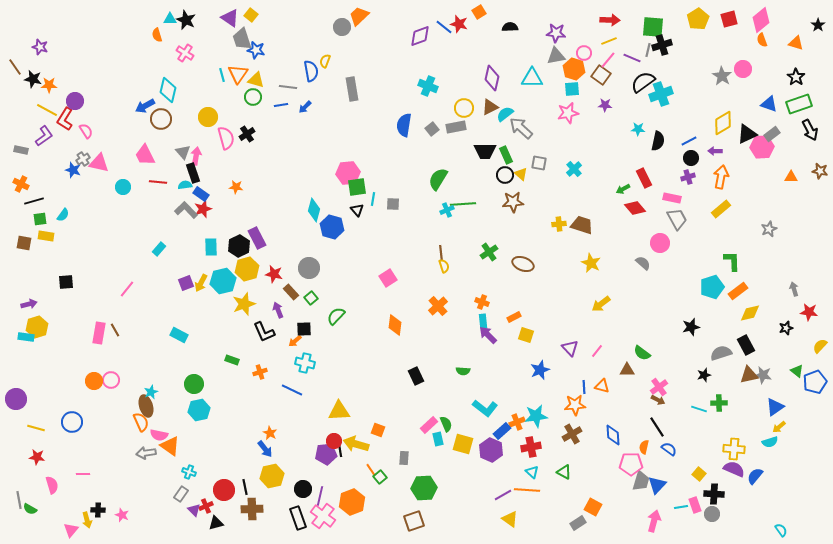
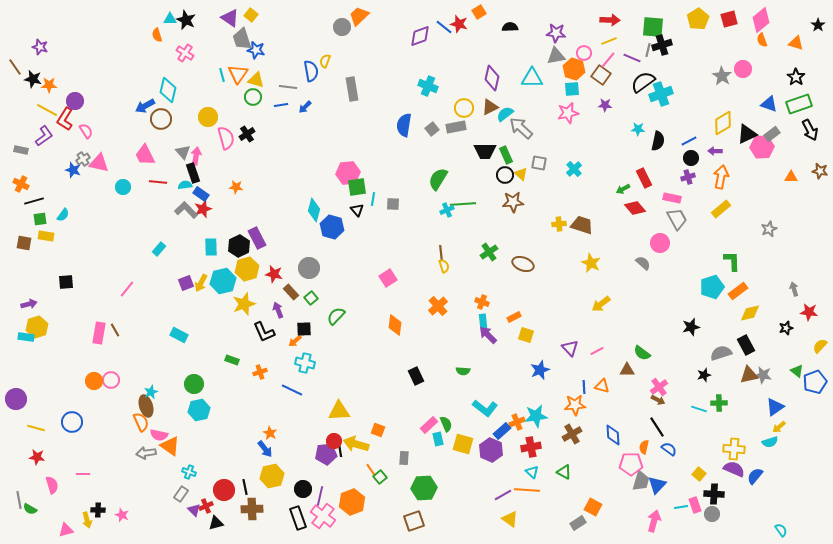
pink line at (597, 351): rotated 24 degrees clockwise
pink triangle at (71, 530): moved 5 px left; rotated 35 degrees clockwise
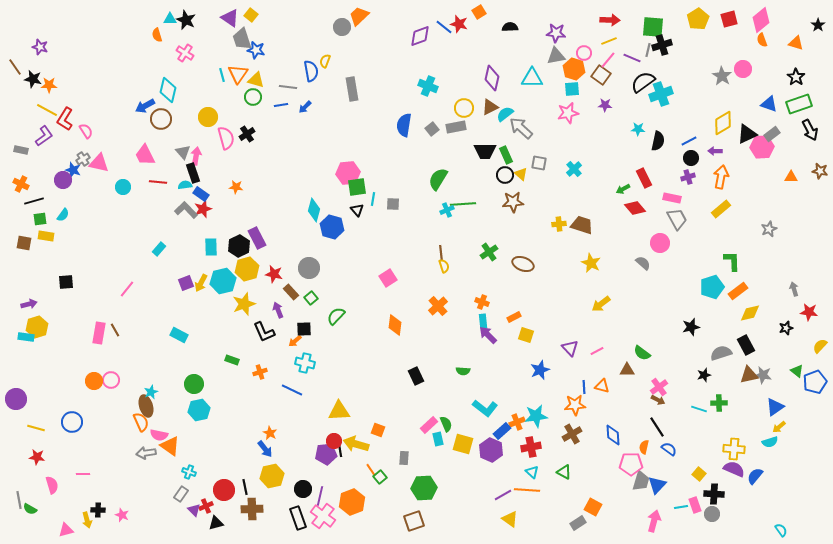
purple circle at (75, 101): moved 12 px left, 79 px down
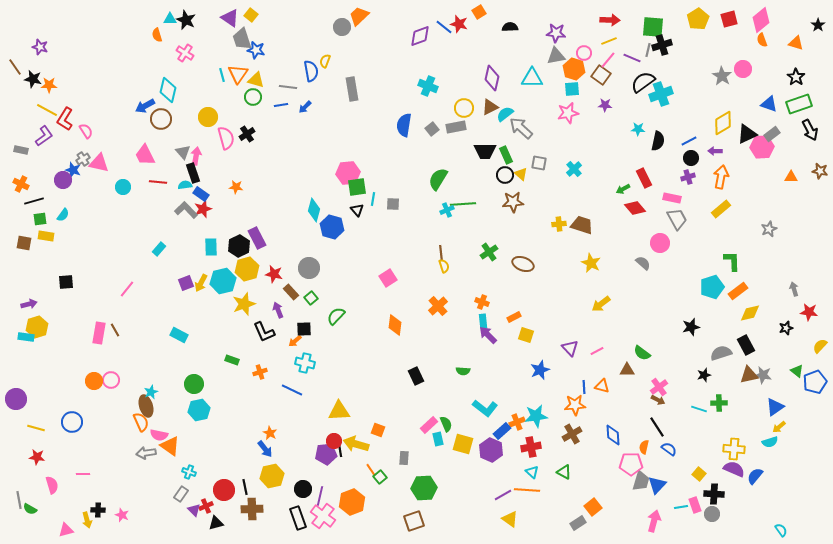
orange square at (593, 507): rotated 24 degrees clockwise
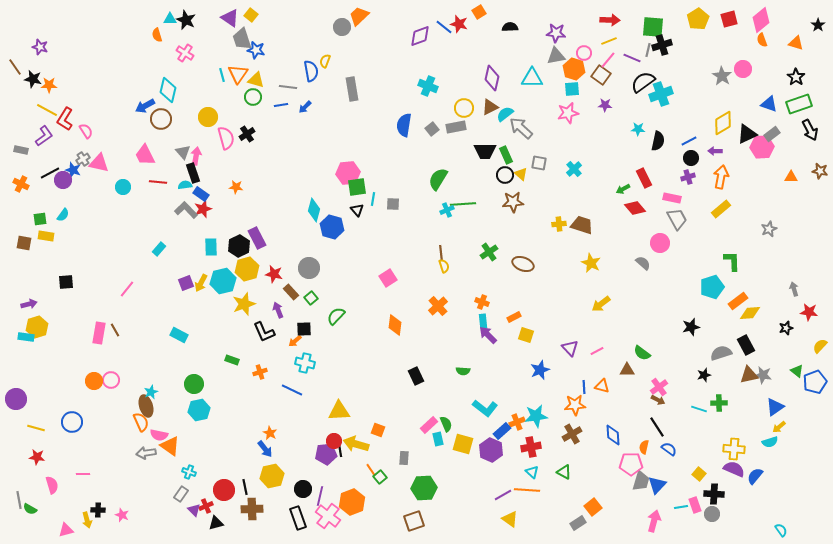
black line at (34, 201): moved 16 px right, 28 px up; rotated 12 degrees counterclockwise
orange rectangle at (738, 291): moved 10 px down
yellow diamond at (750, 313): rotated 10 degrees clockwise
pink cross at (323, 516): moved 5 px right
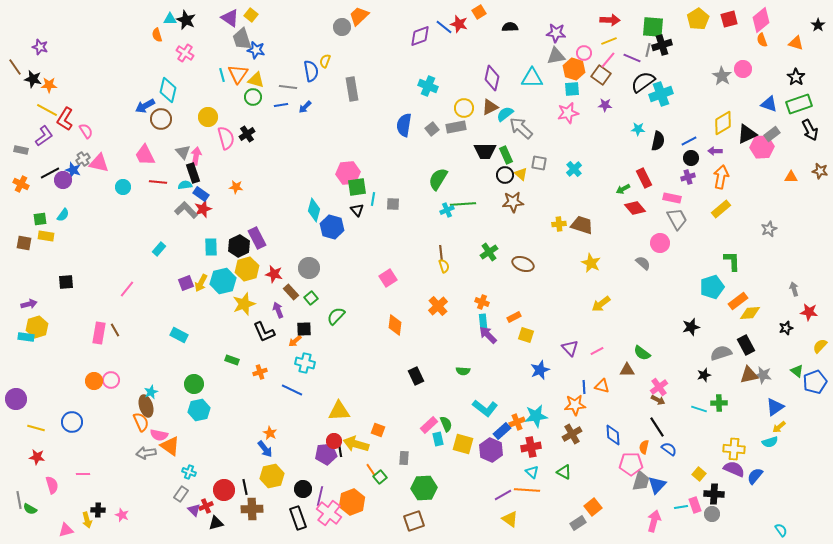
pink cross at (328, 516): moved 1 px right, 3 px up
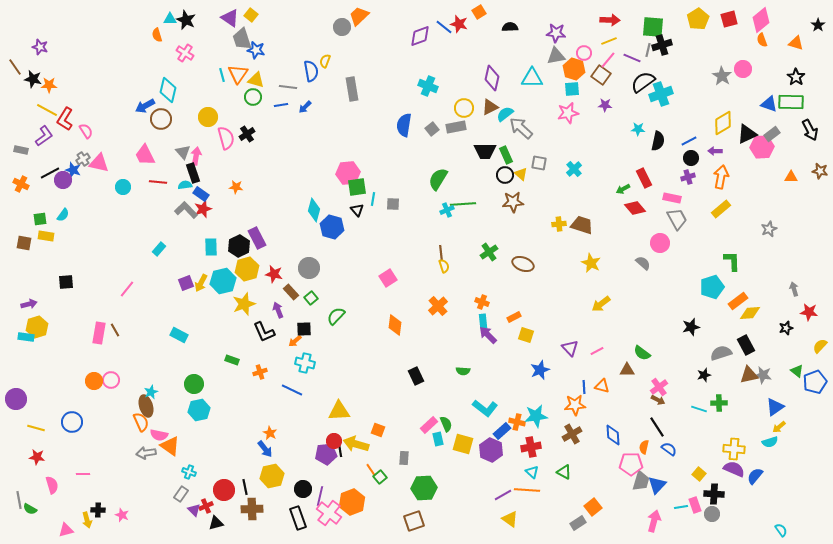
green rectangle at (799, 104): moved 8 px left, 2 px up; rotated 20 degrees clockwise
orange cross at (517, 422): rotated 35 degrees clockwise
